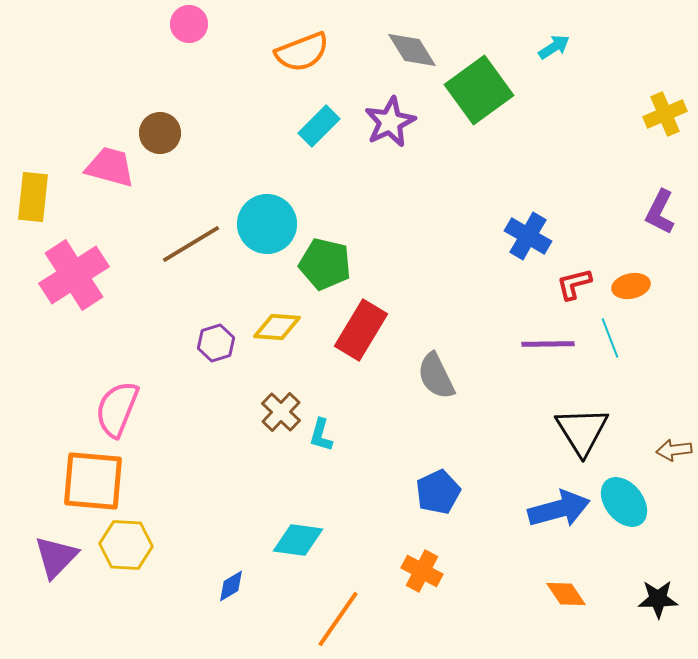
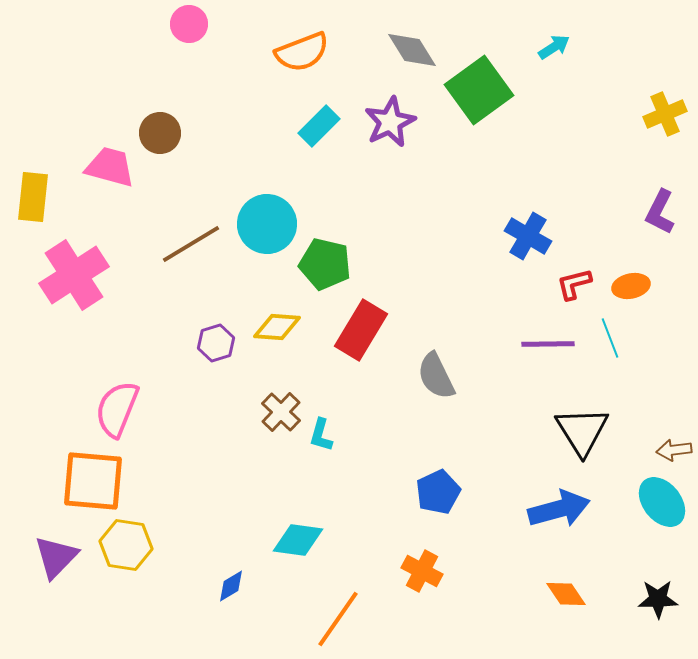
cyan ellipse at (624, 502): moved 38 px right
yellow hexagon at (126, 545): rotated 6 degrees clockwise
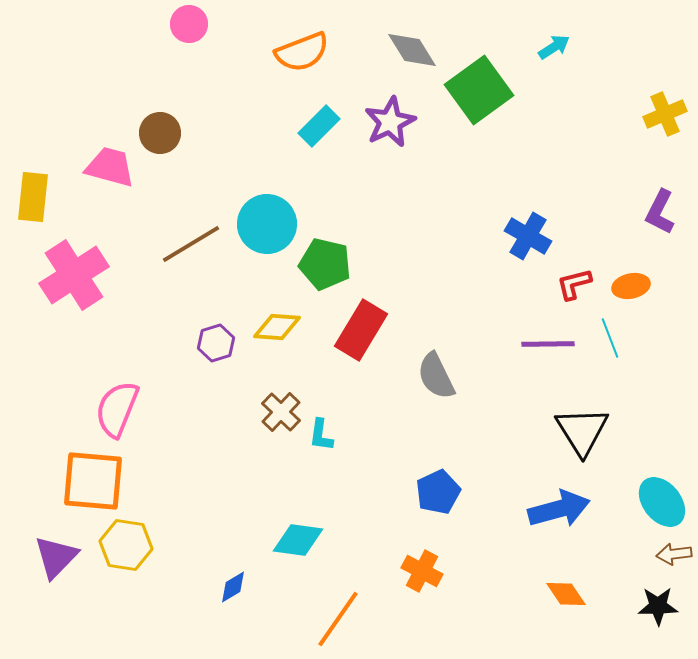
cyan L-shape at (321, 435): rotated 8 degrees counterclockwise
brown arrow at (674, 450): moved 104 px down
blue diamond at (231, 586): moved 2 px right, 1 px down
black star at (658, 599): moved 7 px down
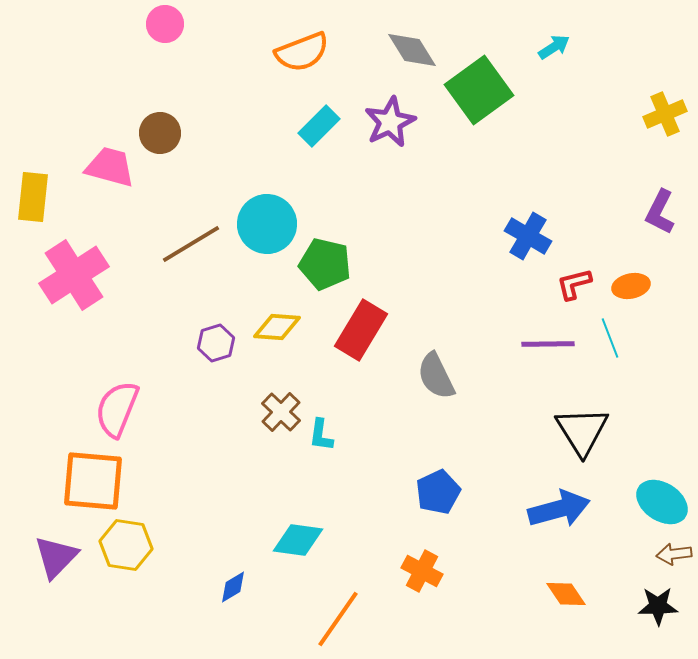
pink circle at (189, 24): moved 24 px left
cyan ellipse at (662, 502): rotated 18 degrees counterclockwise
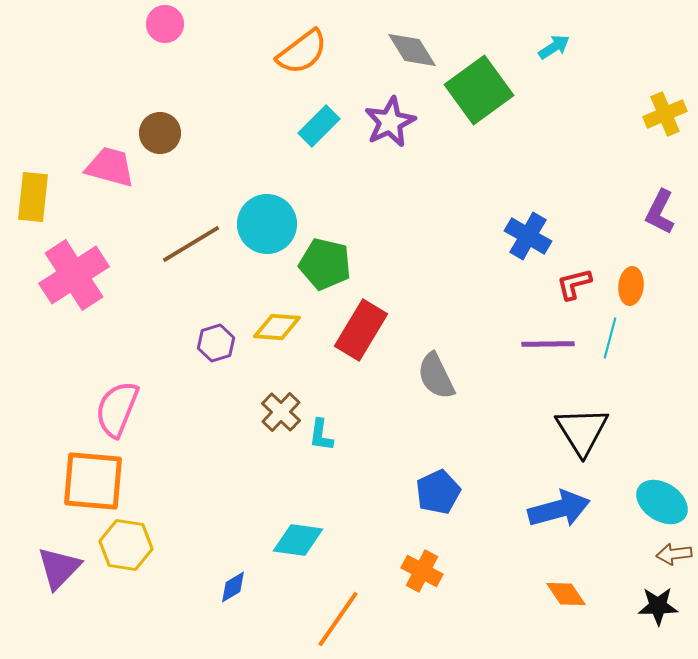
orange semicircle at (302, 52): rotated 16 degrees counterclockwise
orange ellipse at (631, 286): rotated 72 degrees counterclockwise
cyan line at (610, 338): rotated 36 degrees clockwise
purple triangle at (56, 557): moved 3 px right, 11 px down
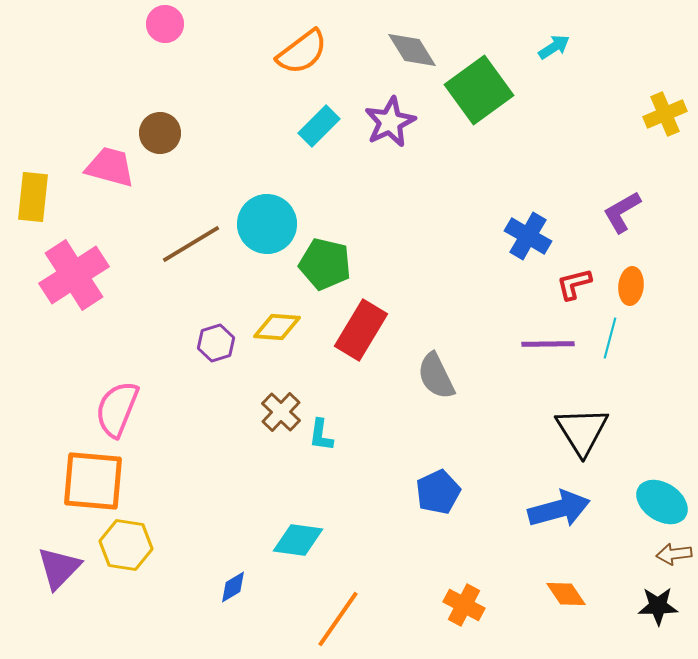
purple L-shape at (660, 212): moved 38 px left; rotated 33 degrees clockwise
orange cross at (422, 571): moved 42 px right, 34 px down
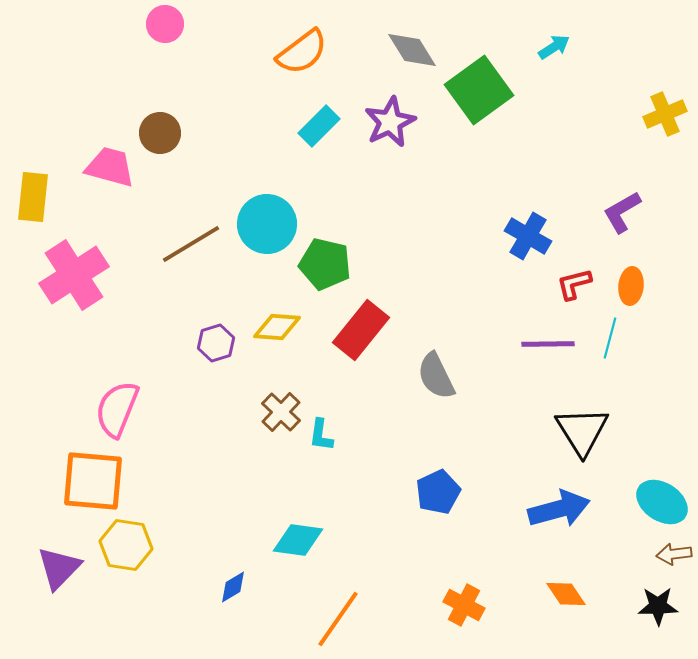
red rectangle at (361, 330): rotated 8 degrees clockwise
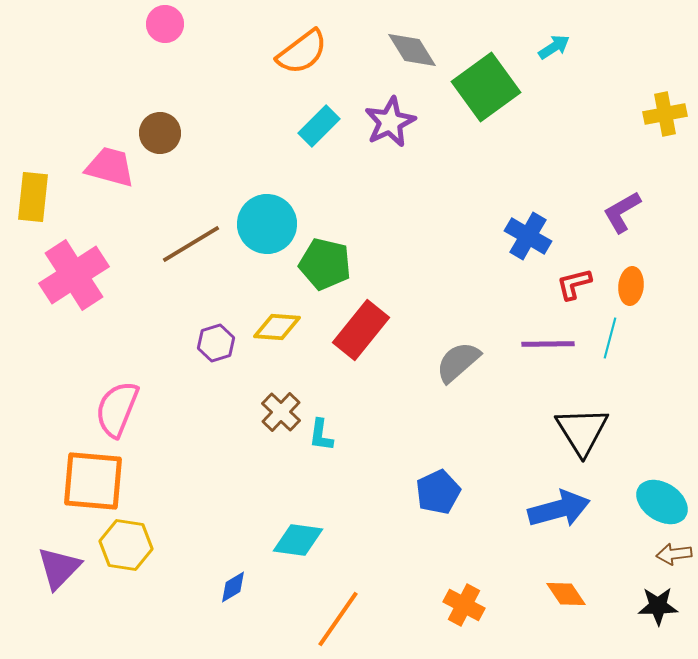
green square at (479, 90): moved 7 px right, 3 px up
yellow cross at (665, 114): rotated 12 degrees clockwise
gray semicircle at (436, 376): moved 22 px right, 14 px up; rotated 75 degrees clockwise
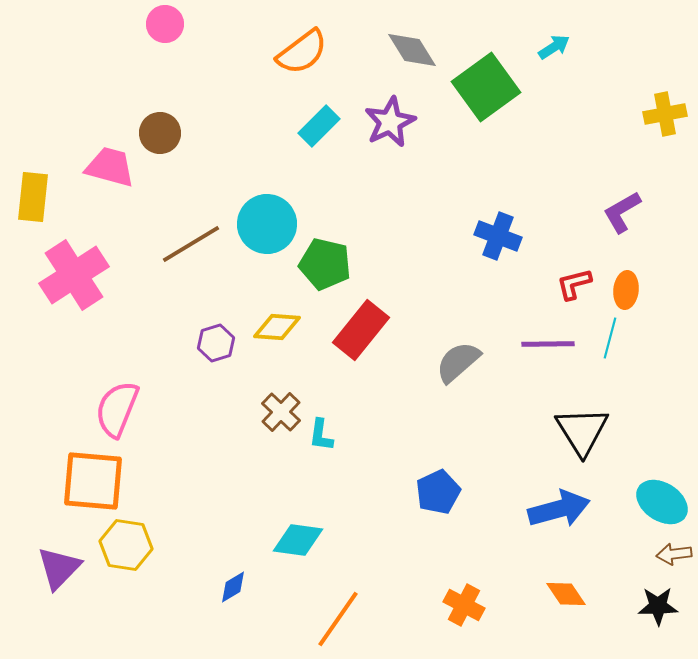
blue cross at (528, 236): moved 30 px left; rotated 9 degrees counterclockwise
orange ellipse at (631, 286): moved 5 px left, 4 px down
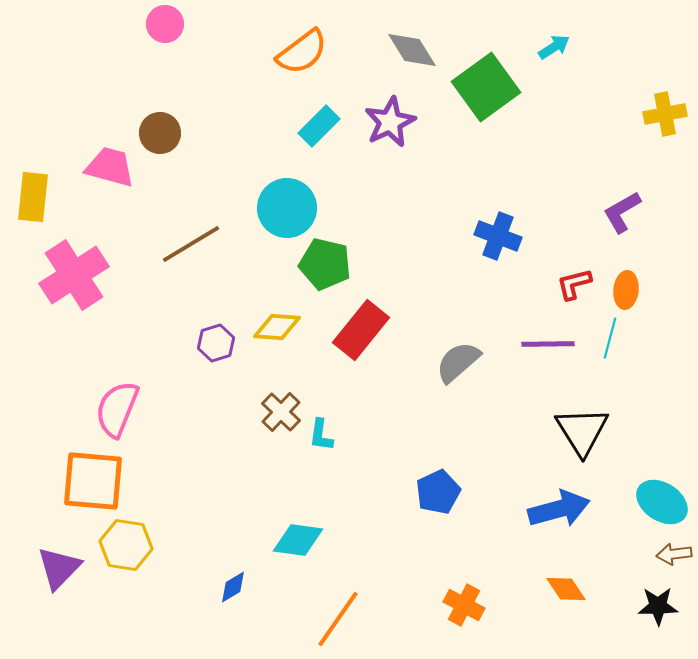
cyan circle at (267, 224): moved 20 px right, 16 px up
orange diamond at (566, 594): moved 5 px up
